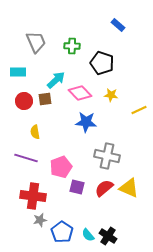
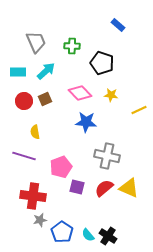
cyan arrow: moved 10 px left, 9 px up
brown square: rotated 16 degrees counterclockwise
purple line: moved 2 px left, 2 px up
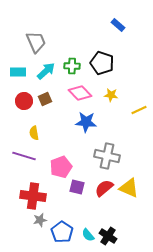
green cross: moved 20 px down
yellow semicircle: moved 1 px left, 1 px down
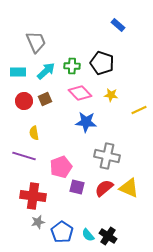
gray star: moved 2 px left, 2 px down
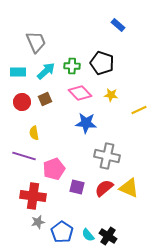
red circle: moved 2 px left, 1 px down
blue star: moved 1 px down
pink pentagon: moved 7 px left, 2 px down
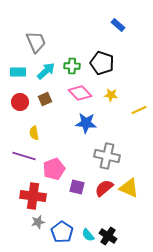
red circle: moved 2 px left
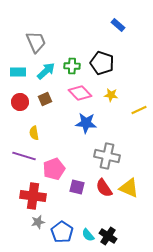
red semicircle: rotated 84 degrees counterclockwise
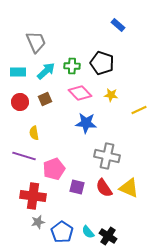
cyan semicircle: moved 3 px up
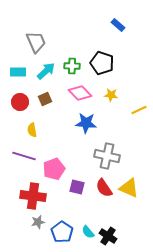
yellow semicircle: moved 2 px left, 3 px up
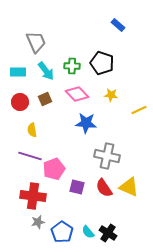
cyan arrow: rotated 96 degrees clockwise
pink diamond: moved 3 px left, 1 px down
purple line: moved 6 px right
yellow triangle: moved 1 px up
black cross: moved 3 px up
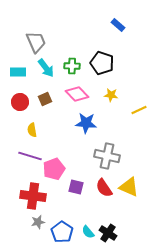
cyan arrow: moved 3 px up
purple square: moved 1 px left
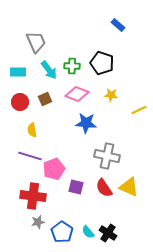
cyan arrow: moved 3 px right, 2 px down
pink diamond: rotated 25 degrees counterclockwise
